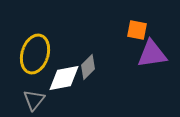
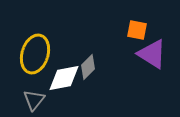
purple triangle: rotated 40 degrees clockwise
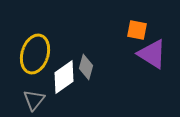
gray diamond: moved 2 px left; rotated 30 degrees counterclockwise
white diamond: moved 1 px up; rotated 24 degrees counterclockwise
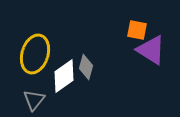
purple triangle: moved 1 px left, 4 px up
white diamond: moved 1 px up
